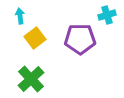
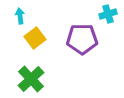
cyan cross: moved 1 px right, 1 px up
purple pentagon: moved 2 px right
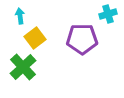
green cross: moved 8 px left, 12 px up
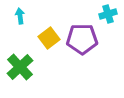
yellow square: moved 14 px right
green cross: moved 3 px left
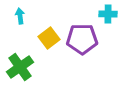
cyan cross: rotated 18 degrees clockwise
green cross: rotated 8 degrees clockwise
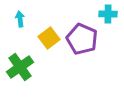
cyan arrow: moved 3 px down
purple pentagon: rotated 24 degrees clockwise
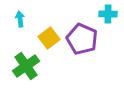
green cross: moved 6 px right, 1 px up
